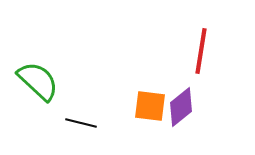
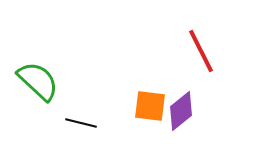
red line: rotated 36 degrees counterclockwise
purple diamond: moved 4 px down
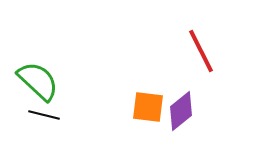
orange square: moved 2 px left, 1 px down
black line: moved 37 px left, 8 px up
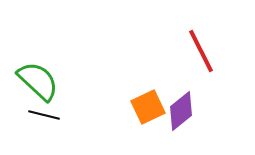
orange square: rotated 32 degrees counterclockwise
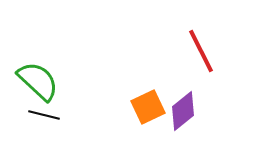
purple diamond: moved 2 px right
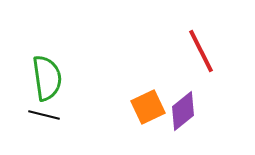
green semicircle: moved 9 px right, 3 px up; rotated 39 degrees clockwise
